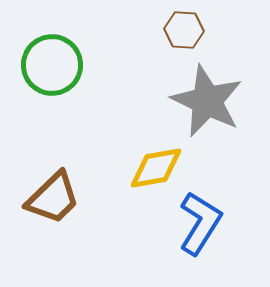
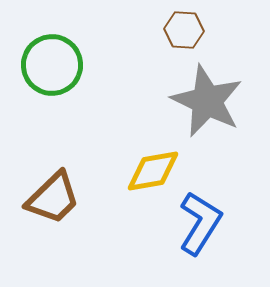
yellow diamond: moved 3 px left, 3 px down
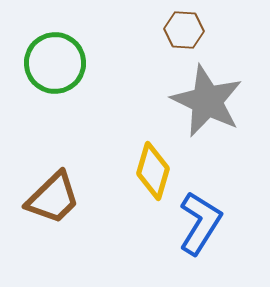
green circle: moved 3 px right, 2 px up
yellow diamond: rotated 64 degrees counterclockwise
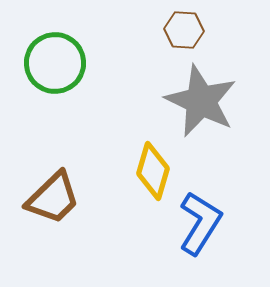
gray star: moved 6 px left
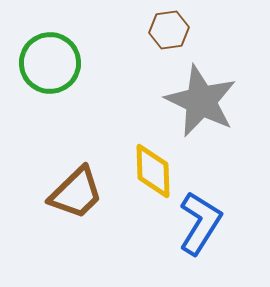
brown hexagon: moved 15 px left; rotated 12 degrees counterclockwise
green circle: moved 5 px left
yellow diamond: rotated 18 degrees counterclockwise
brown trapezoid: moved 23 px right, 5 px up
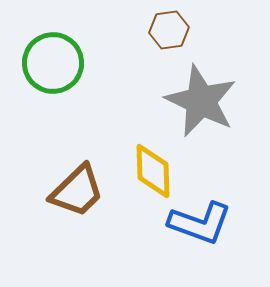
green circle: moved 3 px right
brown trapezoid: moved 1 px right, 2 px up
blue L-shape: rotated 78 degrees clockwise
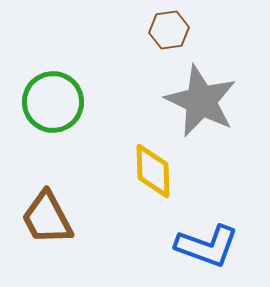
green circle: moved 39 px down
brown trapezoid: moved 30 px left, 27 px down; rotated 106 degrees clockwise
blue L-shape: moved 7 px right, 23 px down
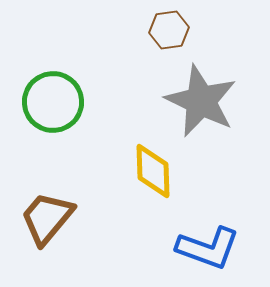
brown trapezoid: rotated 68 degrees clockwise
blue L-shape: moved 1 px right, 2 px down
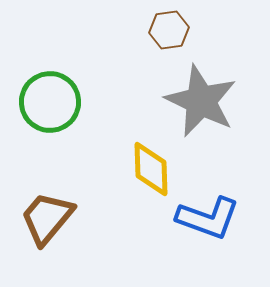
green circle: moved 3 px left
yellow diamond: moved 2 px left, 2 px up
blue L-shape: moved 30 px up
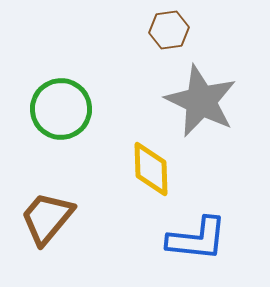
green circle: moved 11 px right, 7 px down
blue L-shape: moved 11 px left, 21 px down; rotated 14 degrees counterclockwise
